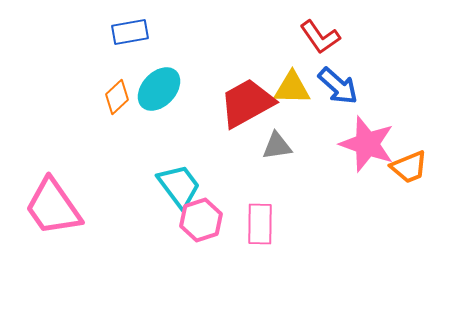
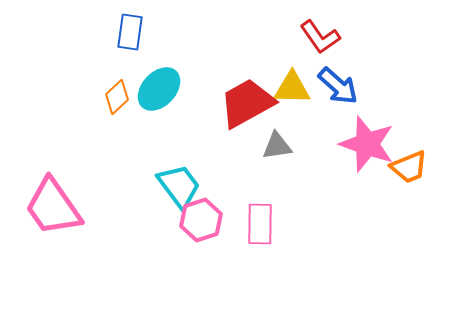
blue rectangle: rotated 72 degrees counterclockwise
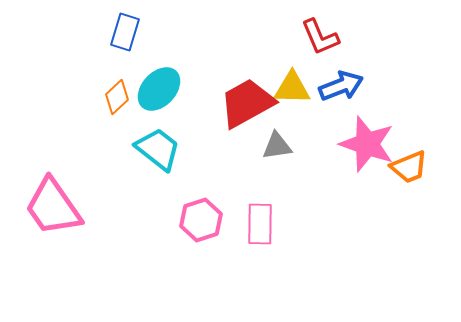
blue rectangle: moved 5 px left; rotated 9 degrees clockwise
red L-shape: rotated 12 degrees clockwise
blue arrow: moved 3 px right; rotated 63 degrees counterclockwise
cyan trapezoid: moved 21 px left, 37 px up; rotated 15 degrees counterclockwise
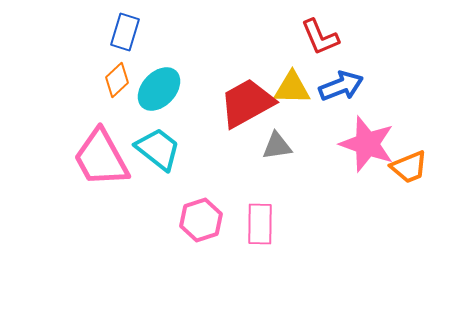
orange diamond: moved 17 px up
pink trapezoid: moved 48 px right, 49 px up; rotated 6 degrees clockwise
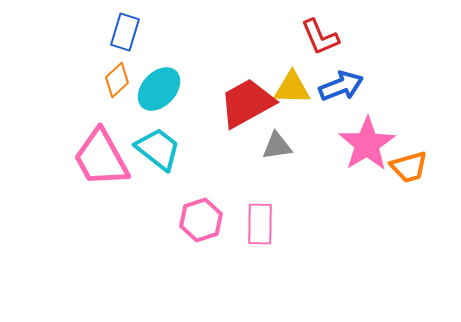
pink star: rotated 20 degrees clockwise
orange trapezoid: rotated 6 degrees clockwise
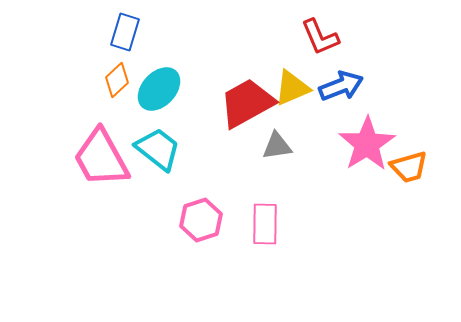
yellow triangle: rotated 24 degrees counterclockwise
pink rectangle: moved 5 px right
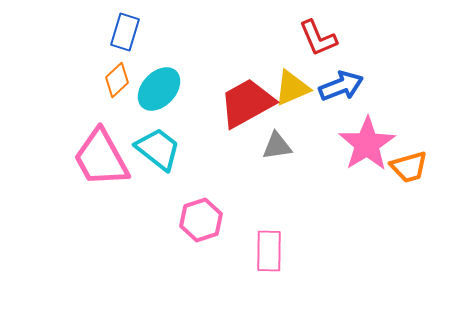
red L-shape: moved 2 px left, 1 px down
pink rectangle: moved 4 px right, 27 px down
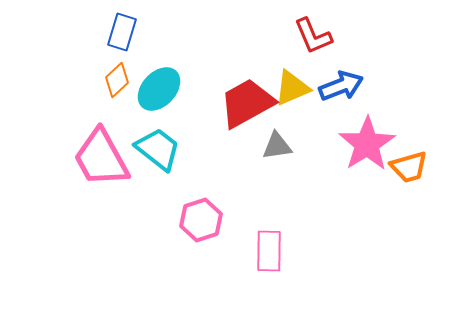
blue rectangle: moved 3 px left
red L-shape: moved 5 px left, 2 px up
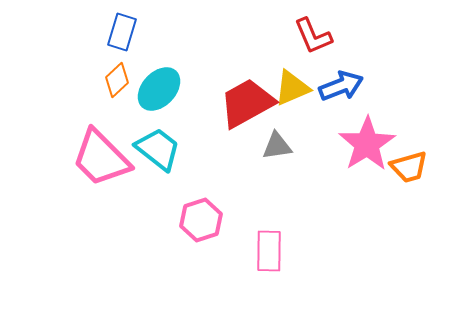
pink trapezoid: rotated 16 degrees counterclockwise
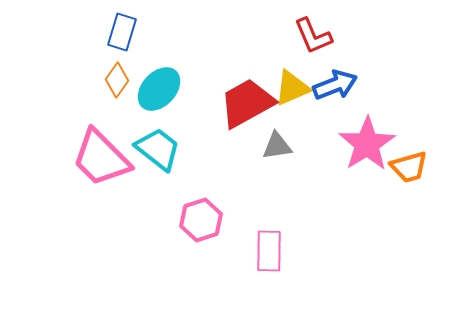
orange diamond: rotated 12 degrees counterclockwise
blue arrow: moved 6 px left, 1 px up
